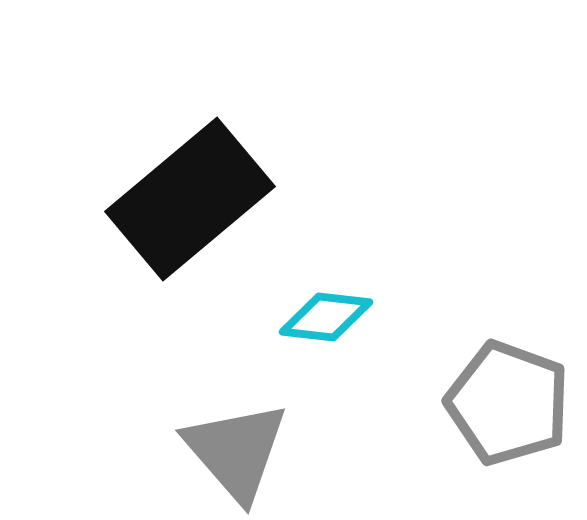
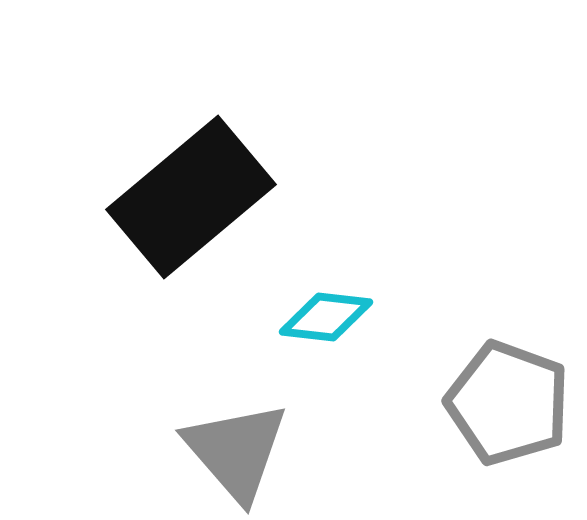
black rectangle: moved 1 px right, 2 px up
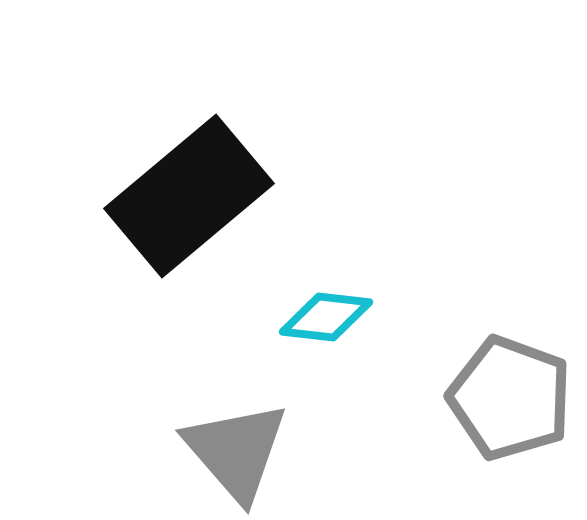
black rectangle: moved 2 px left, 1 px up
gray pentagon: moved 2 px right, 5 px up
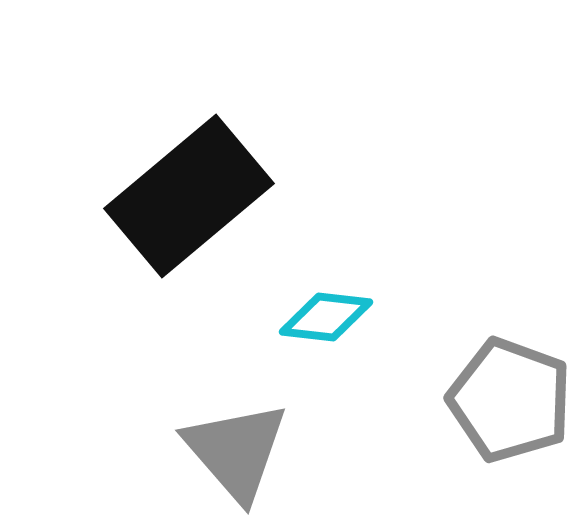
gray pentagon: moved 2 px down
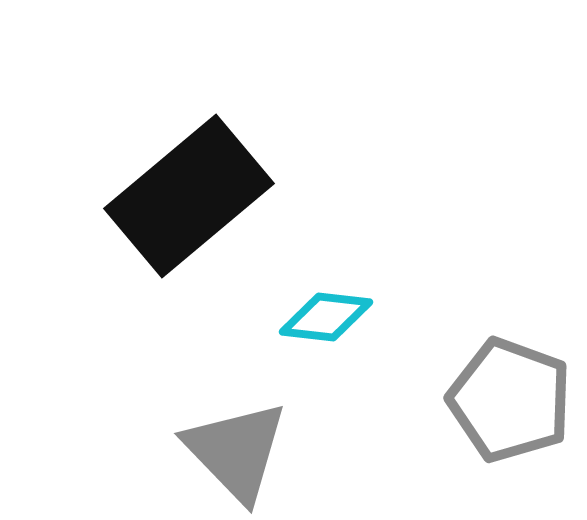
gray triangle: rotated 3 degrees counterclockwise
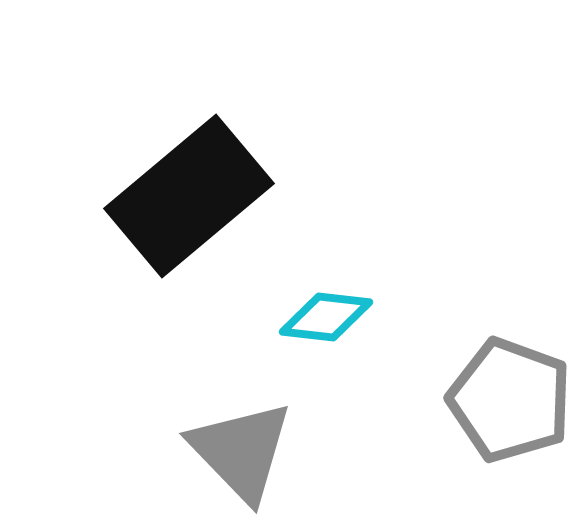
gray triangle: moved 5 px right
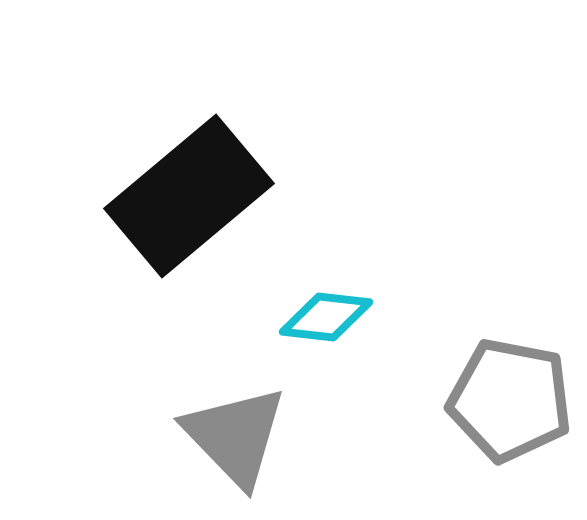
gray pentagon: rotated 9 degrees counterclockwise
gray triangle: moved 6 px left, 15 px up
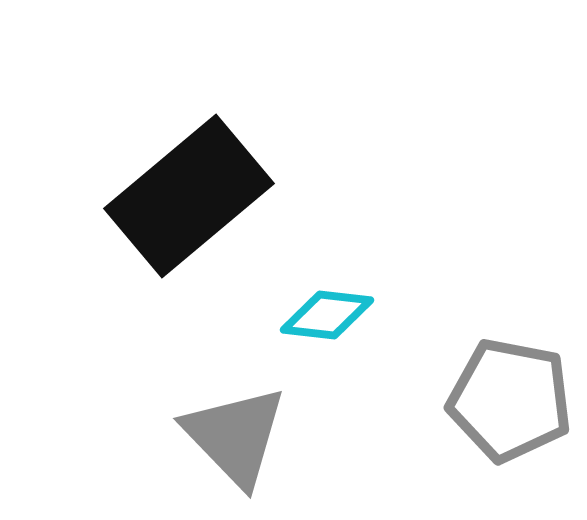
cyan diamond: moved 1 px right, 2 px up
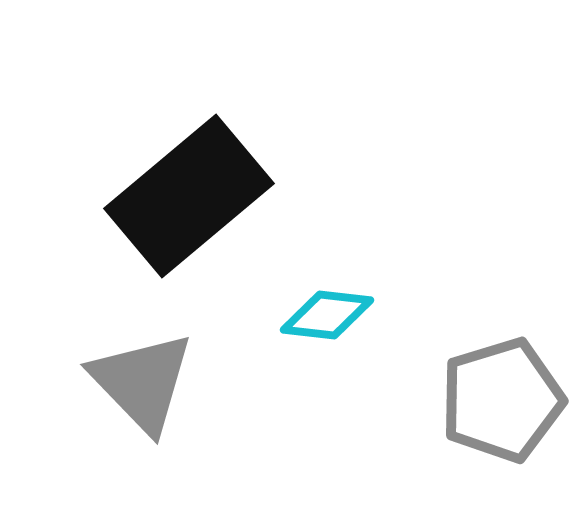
gray pentagon: moved 8 px left; rotated 28 degrees counterclockwise
gray triangle: moved 93 px left, 54 px up
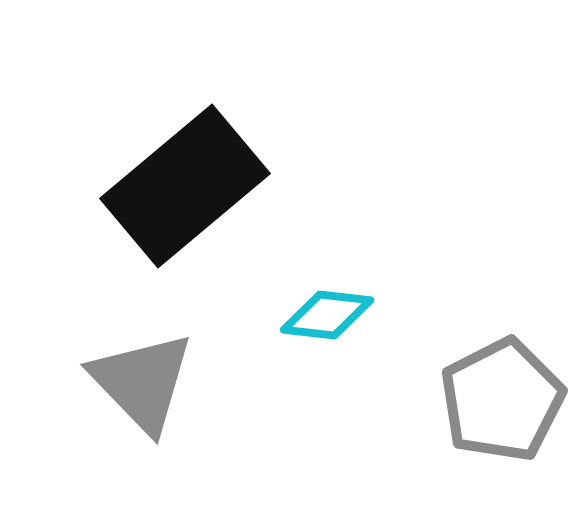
black rectangle: moved 4 px left, 10 px up
gray pentagon: rotated 10 degrees counterclockwise
